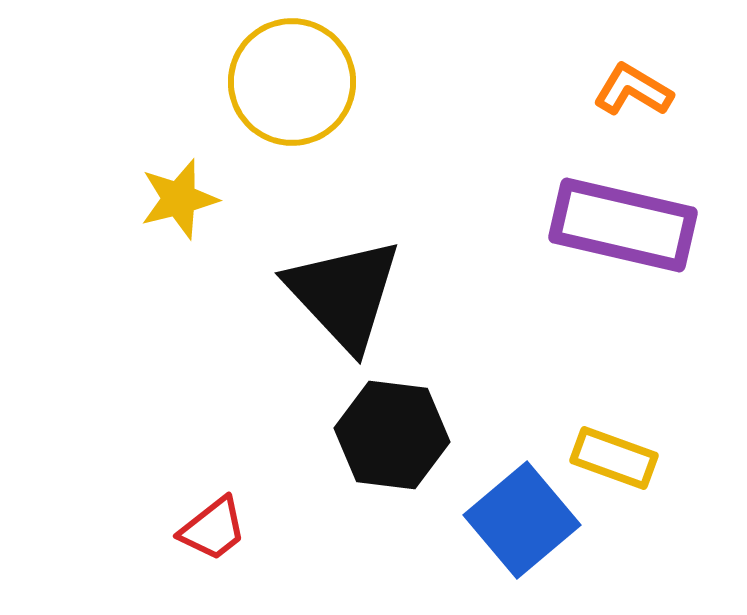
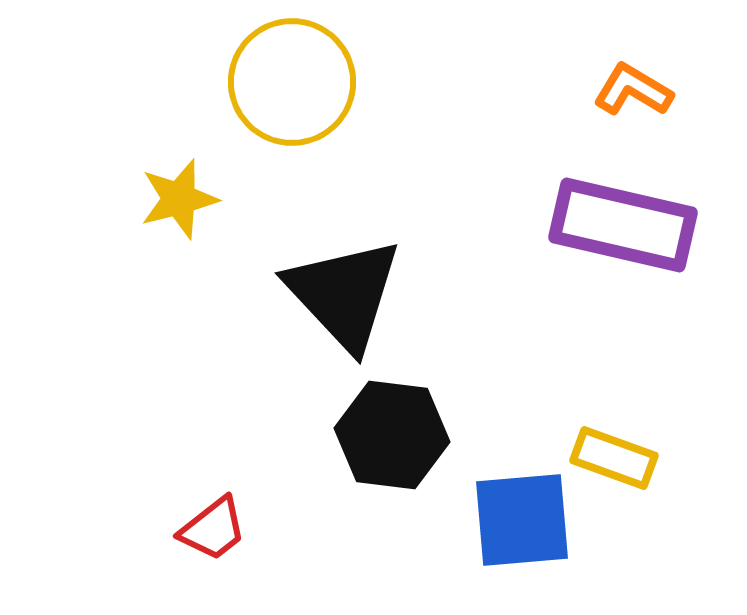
blue square: rotated 35 degrees clockwise
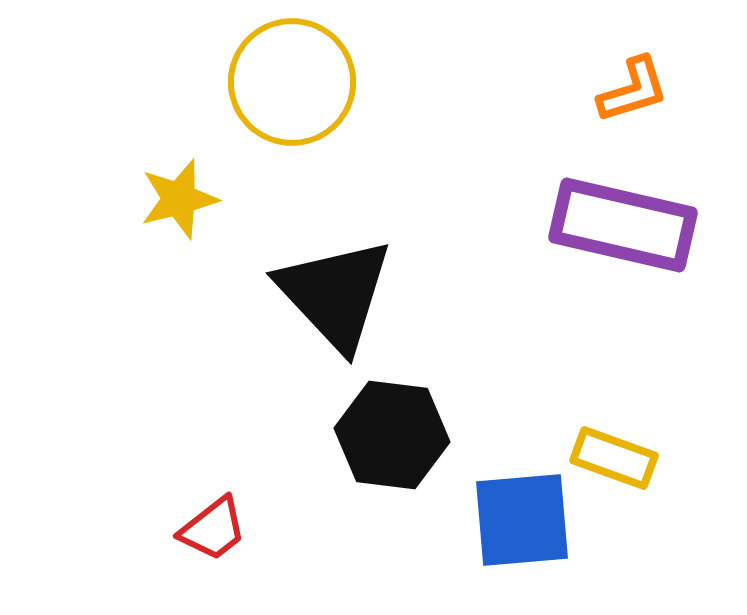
orange L-shape: rotated 132 degrees clockwise
black triangle: moved 9 px left
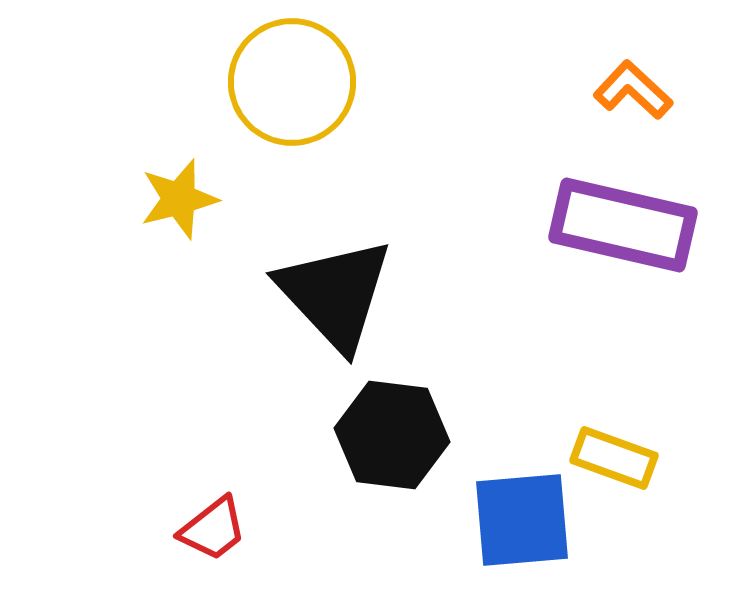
orange L-shape: rotated 120 degrees counterclockwise
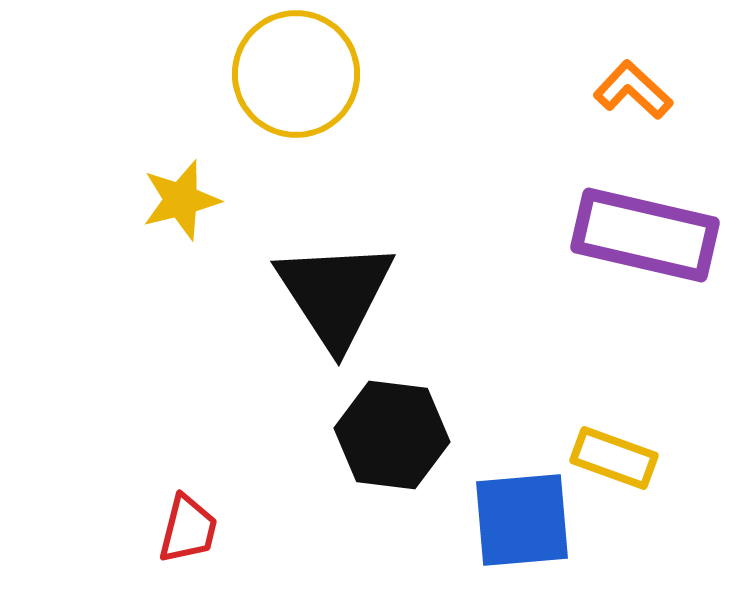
yellow circle: moved 4 px right, 8 px up
yellow star: moved 2 px right, 1 px down
purple rectangle: moved 22 px right, 10 px down
black triangle: rotated 10 degrees clockwise
red trapezoid: moved 25 px left; rotated 38 degrees counterclockwise
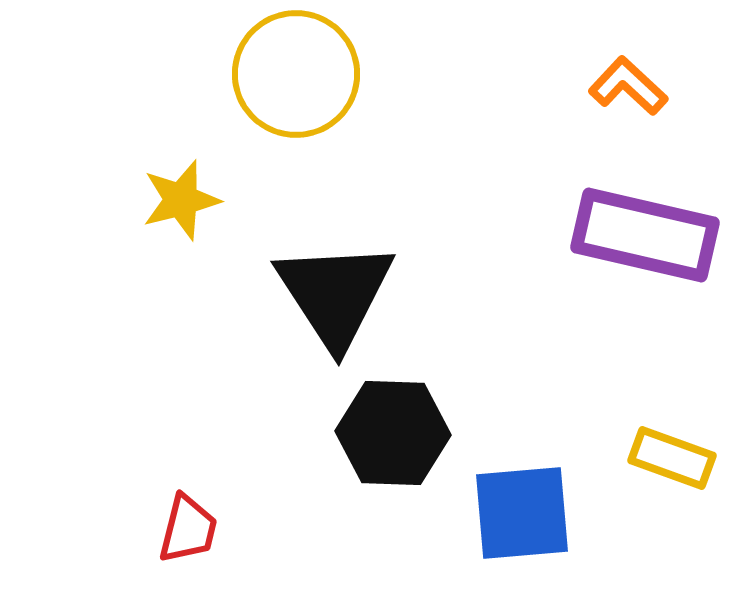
orange L-shape: moved 5 px left, 4 px up
black hexagon: moved 1 px right, 2 px up; rotated 5 degrees counterclockwise
yellow rectangle: moved 58 px right
blue square: moved 7 px up
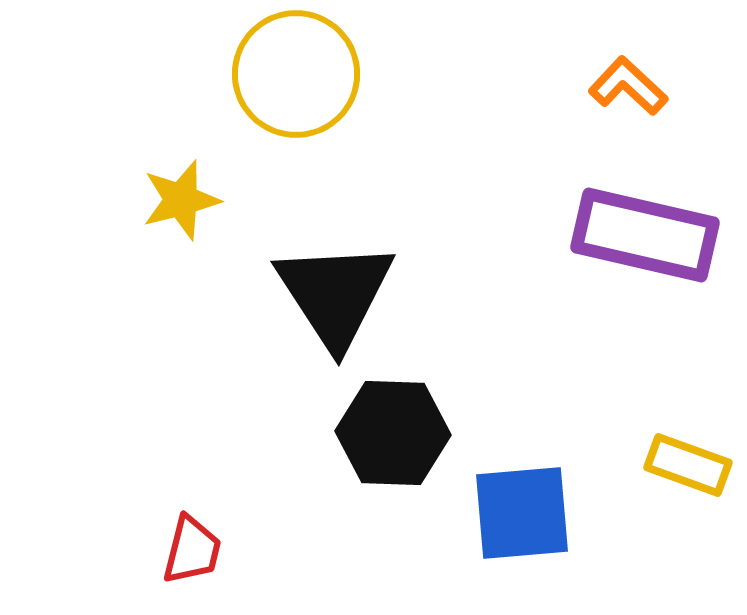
yellow rectangle: moved 16 px right, 7 px down
red trapezoid: moved 4 px right, 21 px down
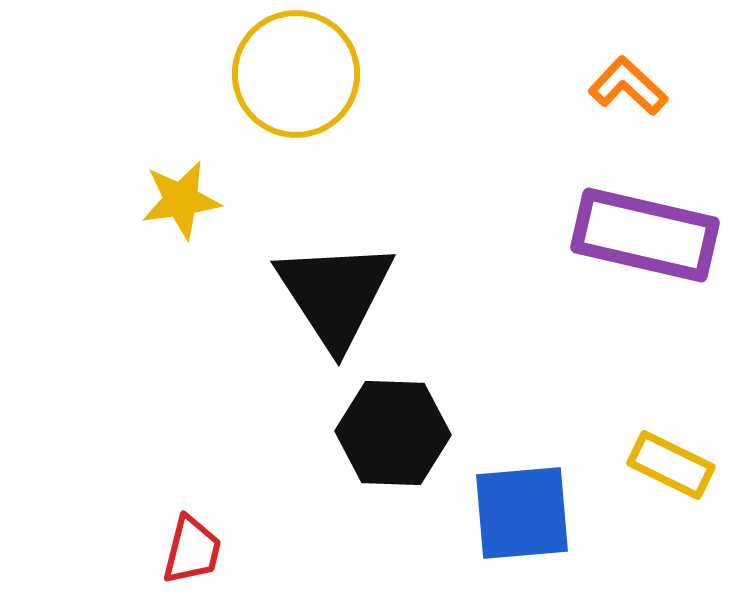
yellow star: rotated 6 degrees clockwise
yellow rectangle: moved 17 px left; rotated 6 degrees clockwise
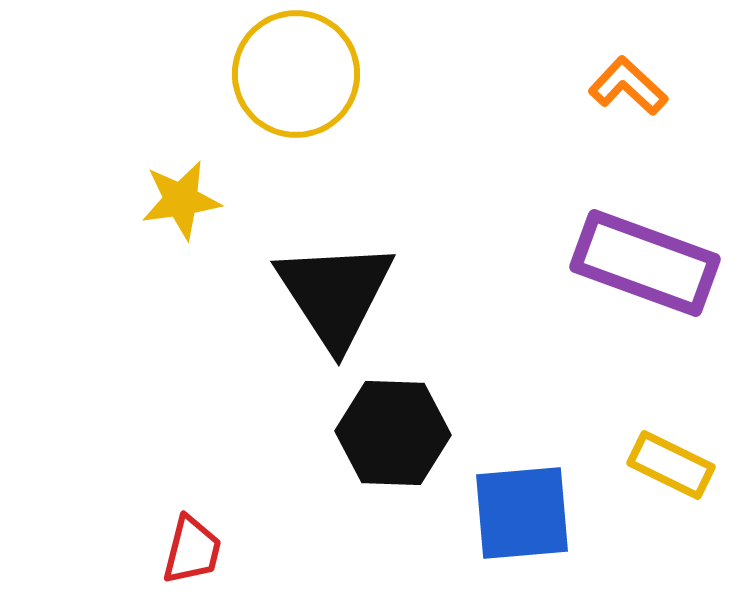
purple rectangle: moved 28 px down; rotated 7 degrees clockwise
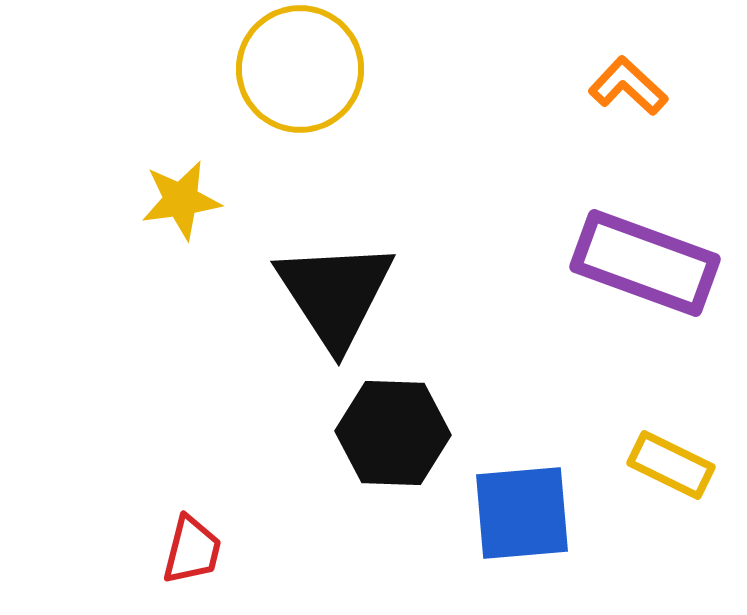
yellow circle: moved 4 px right, 5 px up
